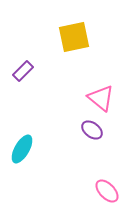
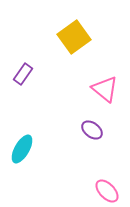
yellow square: rotated 24 degrees counterclockwise
purple rectangle: moved 3 px down; rotated 10 degrees counterclockwise
pink triangle: moved 4 px right, 9 px up
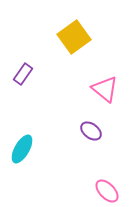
purple ellipse: moved 1 px left, 1 px down
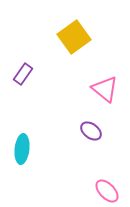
cyan ellipse: rotated 24 degrees counterclockwise
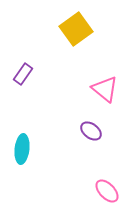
yellow square: moved 2 px right, 8 px up
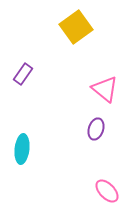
yellow square: moved 2 px up
purple ellipse: moved 5 px right, 2 px up; rotated 70 degrees clockwise
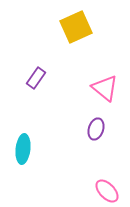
yellow square: rotated 12 degrees clockwise
purple rectangle: moved 13 px right, 4 px down
pink triangle: moved 1 px up
cyan ellipse: moved 1 px right
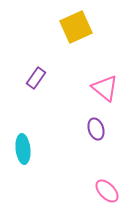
purple ellipse: rotated 35 degrees counterclockwise
cyan ellipse: rotated 12 degrees counterclockwise
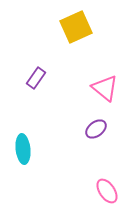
purple ellipse: rotated 70 degrees clockwise
pink ellipse: rotated 10 degrees clockwise
